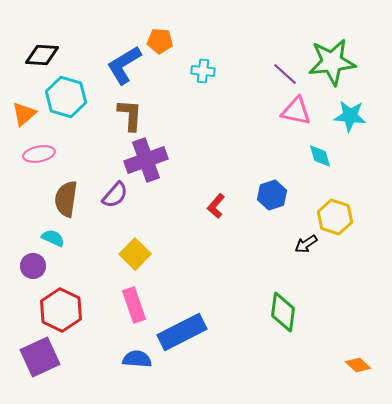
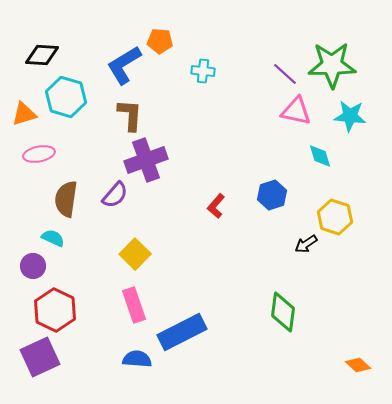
green star: moved 3 px down; rotated 6 degrees clockwise
orange triangle: rotated 24 degrees clockwise
red hexagon: moved 6 px left
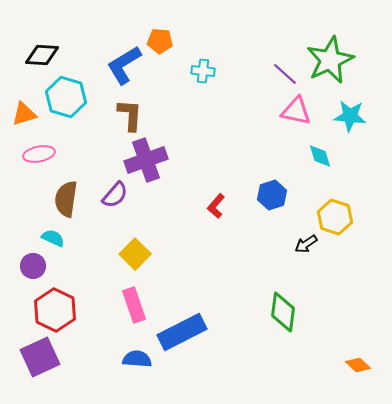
green star: moved 2 px left, 5 px up; rotated 24 degrees counterclockwise
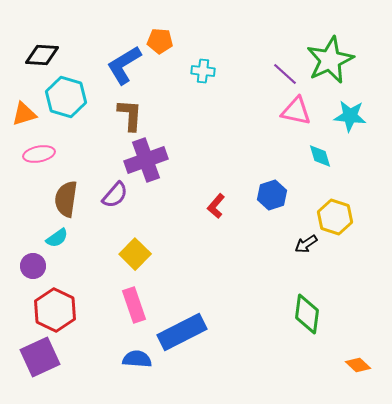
cyan semicircle: moved 4 px right; rotated 120 degrees clockwise
green diamond: moved 24 px right, 2 px down
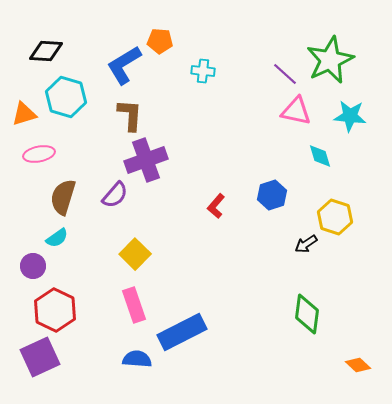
black diamond: moved 4 px right, 4 px up
brown semicircle: moved 3 px left, 2 px up; rotated 9 degrees clockwise
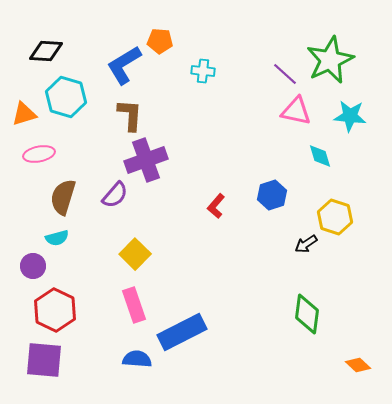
cyan semicircle: rotated 20 degrees clockwise
purple square: moved 4 px right, 3 px down; rotated 30 degrees clockwise
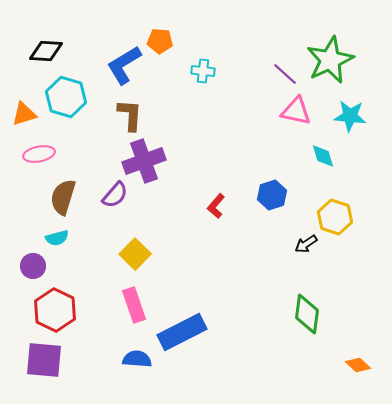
cyan diamond: moved 3 px right
purple cross: moved 2 px left, 1 px down
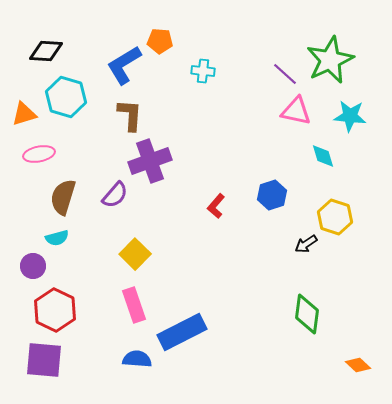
purple cross: moved 6 px right
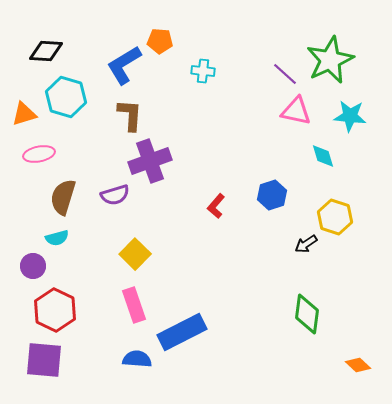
purple semicircle: rotated 32 degrees clockwise
